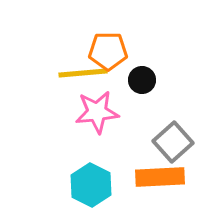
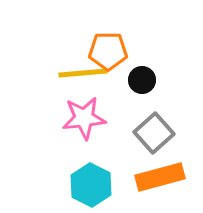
pink star: moved 13 px left, 6 px down
gray square: moved 19 px left, 9 px up
orange rectangle: rotated 12 degrees counterclockwise
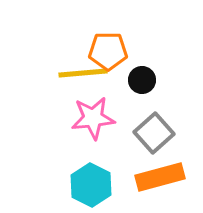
pink star: moved 9 px right
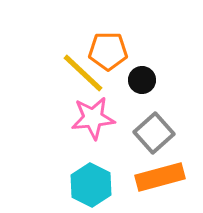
yellow line: rotated 48 degrees clockwise
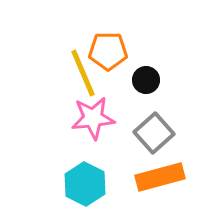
yellow line: rotated 24 degrees clockwise
black circle: moved 4 px right
cyan hexagon: moved 6 px left, 1 px up
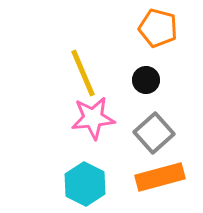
orange pentagon: moved 50 px right, 23 px up; rotated 15 degrees clockwise
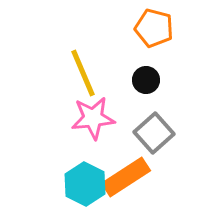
orange pentagon: moved 4 px left
orange rectangle: moved 34 px left; rotated 18 degrees counterclockwise
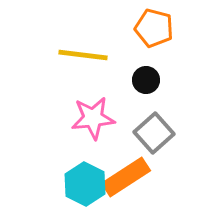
yellow line: moved 18 px up; rotated 60 degrees counterclockwise
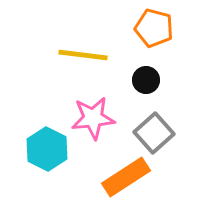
cyan hexagon: moved 38 px left, 35 px up
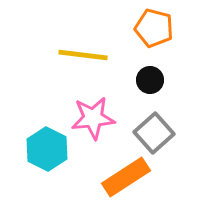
black circle: moved 4 px right
